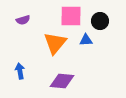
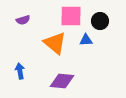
orange triangle: rotated 30 degrees counterclockwise
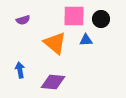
pink square: moved 3 px right
black circle: moved 1 px right, 2 px up
blue arrow: moved 1 px up
purple diamond: moved 9 px left, 1 px down
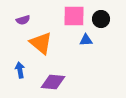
orange triangle: moved 14 px left
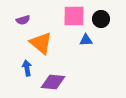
blue arrow: moved 7 px right, 2 px up
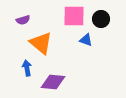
blue triangle: rotated 24 degrees clockwise
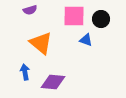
purple semicircle: moved 7 px right, 10 px up
blue arrow: moved 2 px left, 4 px down
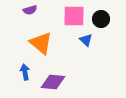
blue triangle: rotated 24 degrees clockwise
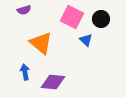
purple semicircle: moved 6 px left
pink square: moved 2 px left, 1 px down; rotated 25 degrees clockwise
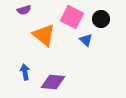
orange triangle: moved 3 px right, 8 px up
